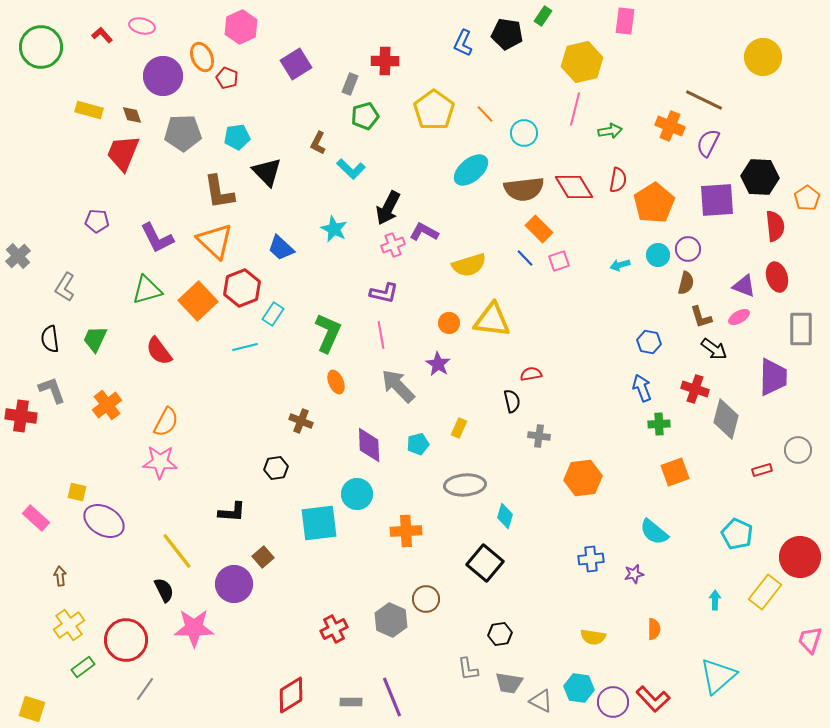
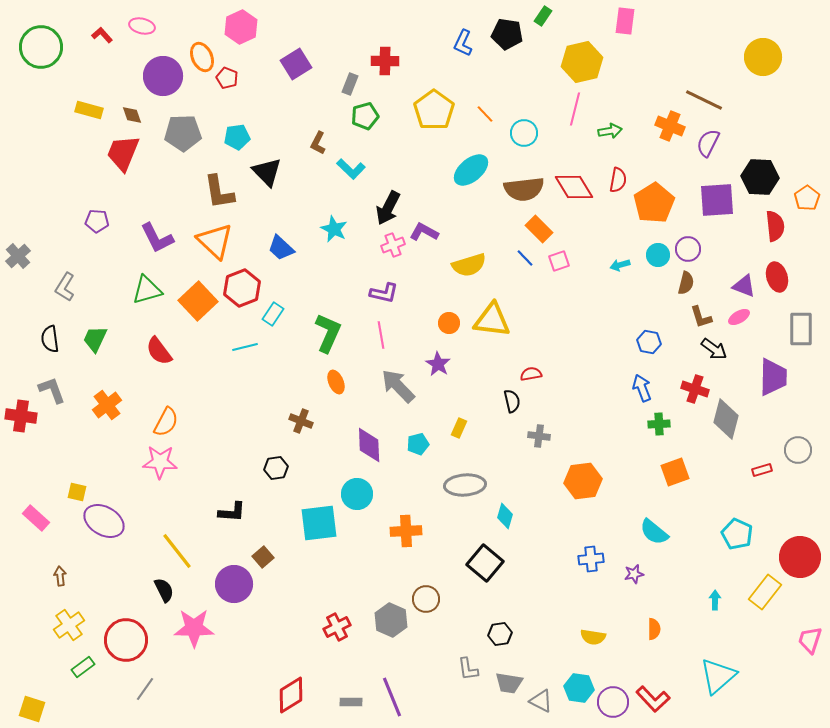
orange hexagon at (583, 478): moved 3 px down
red cross at (334, 629): moved 3 px right, 2 px up
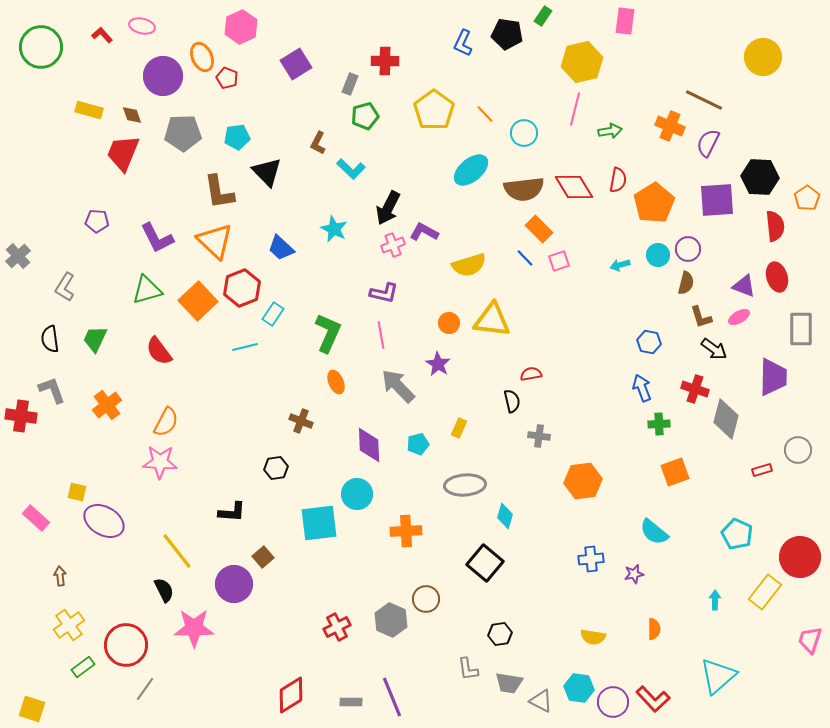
red circle at (126, 640): moved 5 px down
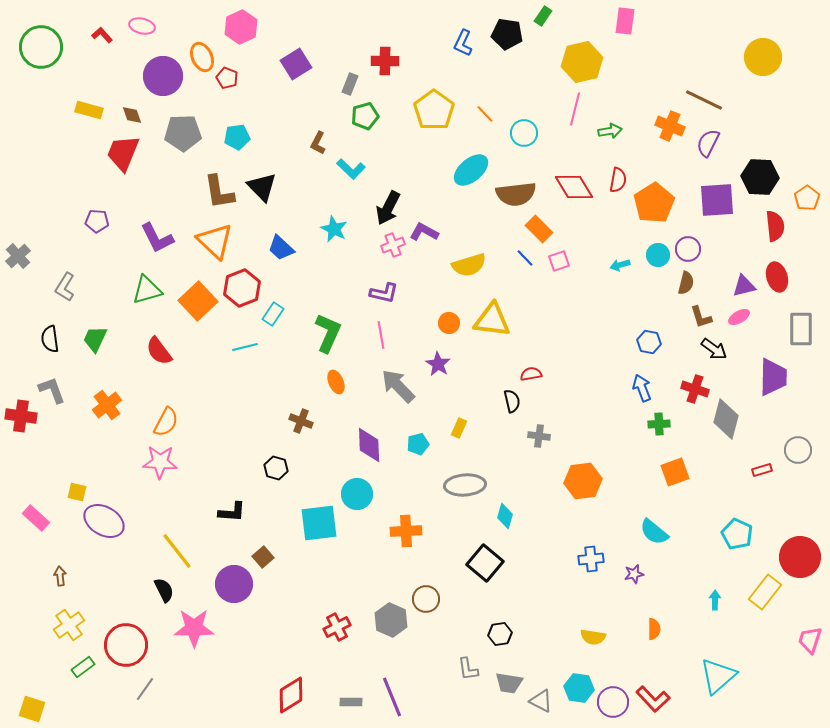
black triangle at (267, 172): moved 5 px left, 15 px down
brown semicircle at (524, 189): moved 8 px left, 5 px down
purple triangle at (744, 286): rotated 35 degrees counterclockwise
black hexagon at (276, 468): rotated 25 degrees clockwise
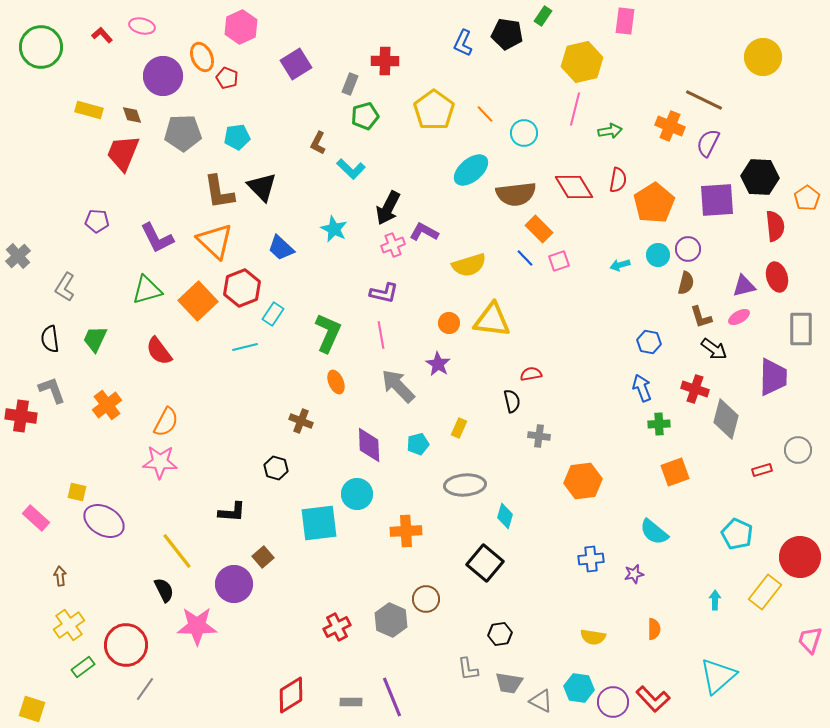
pink star at (194, 628): moved 3 px right, 2 px up
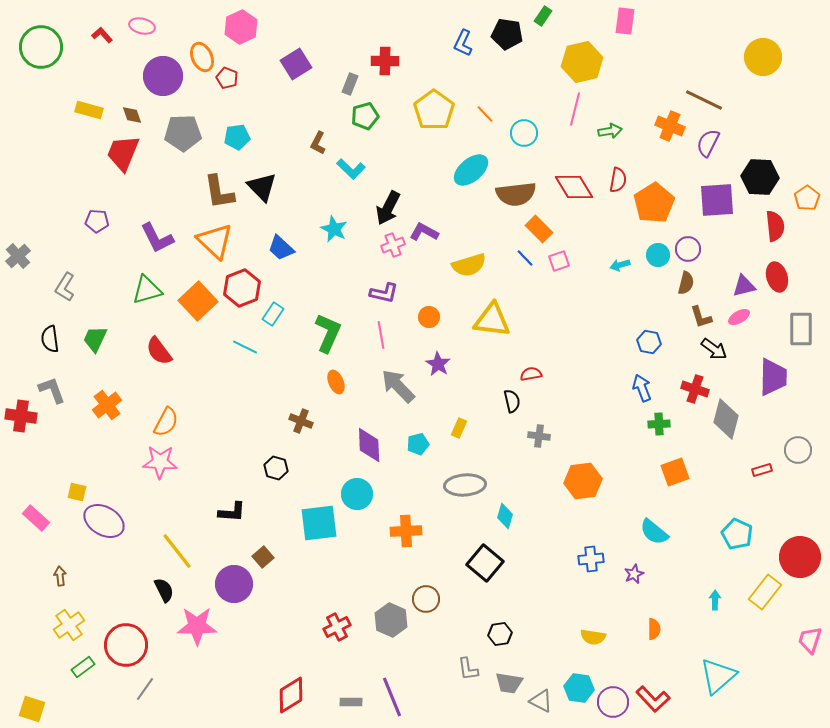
orange circle at (449, 323): moved 20 px left, 6 px up
cyan line at (245, 347): rotated 40 degrees clockwise
purple star at (634, 574): rotated 12 degrees counterclockwise
